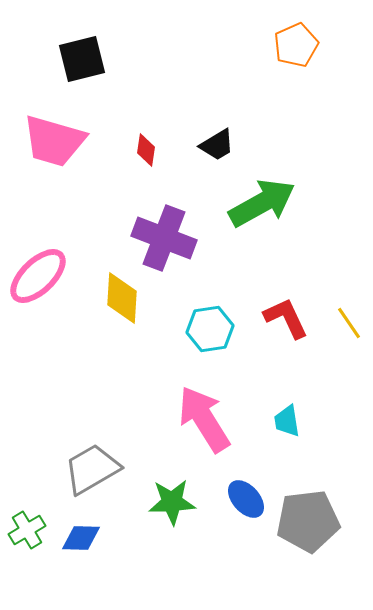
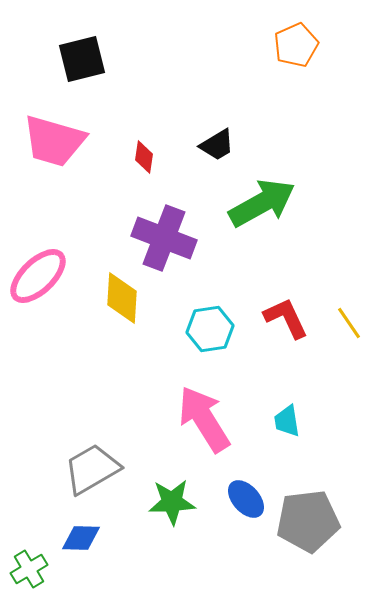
red diamond: moved 2 px left, 7 px down
green cross: moved 2 px right, 39 px down
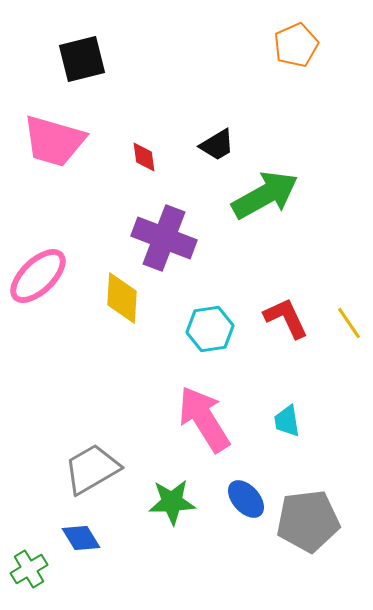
red diamond: rotated 16 degrees counterclockwise
green arrow: moved 3 px right, 8 px up
blue diamond: rotated 57 degrees clockwise
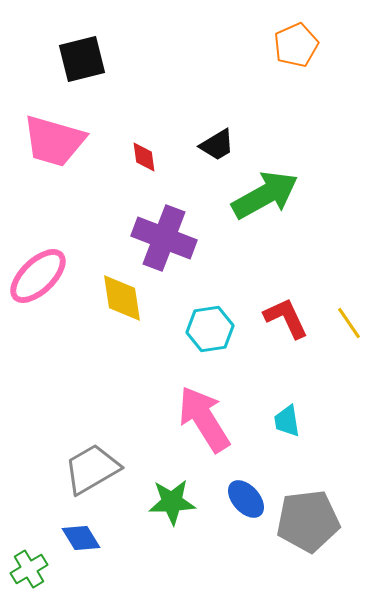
yellow diamond: rotated 12 degrees counterclockwise
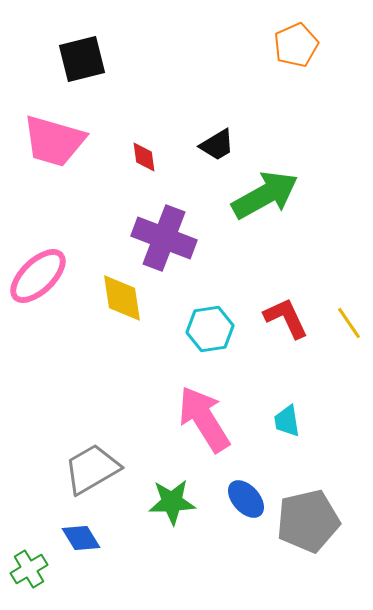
gray pentagon: rotated 6 degrees counterclockwise
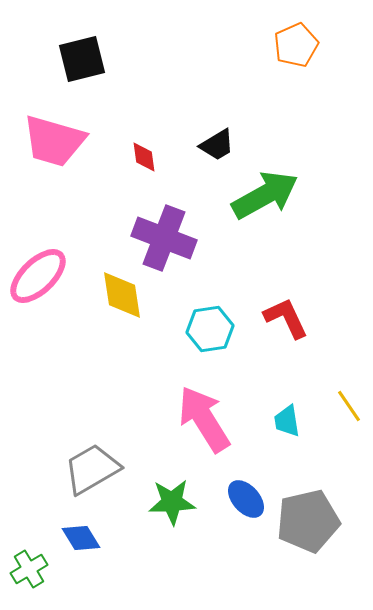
yellow diamond: moved 3 px up
yellow line: moved 83 px down
